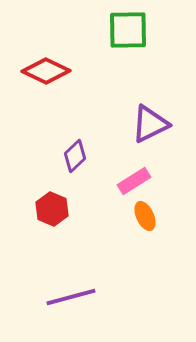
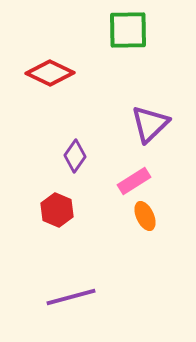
red diamond: moved 4 px right, 2 px down
purple triangle: rotated 18 degrees counterclockwise
purple diamond: rotated 12 degrees counterclockwise
red hexagon: moved 5 px right, 1 px down
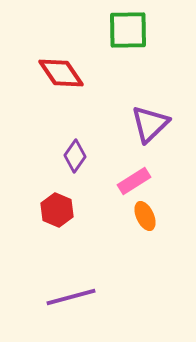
red diamond: moved 11 px right; rotated 30 degrees clockwise
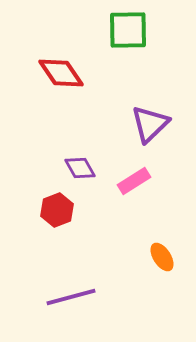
purple diamond: moved 5 px right, 12 px down; rotated 64 degrees counterclockwise
red hexagon: rotated 16 degrees clockwise
orange ellipse: moved 17 px right, 41 px down; rotated 8 degrees counterclockwise
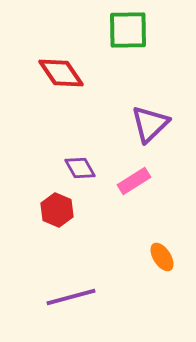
red hexagon: rotated 16 degrees counterclockwise
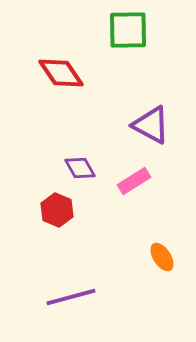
purple triangle: moved 1 px right, 1 px down; rotated 48 degrees counterclockwise
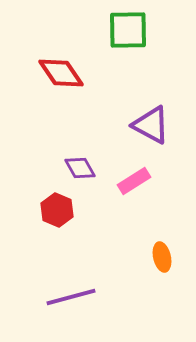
orange ellipse: rotated 20 degrees clockwise
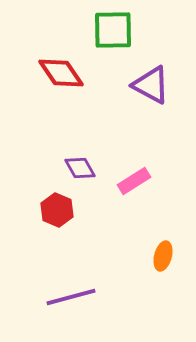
green square: moved 15 px left
purple triangle: moved 40 px up
orange ellipse: moved 1 px right, 1 px up; rotated 28 degrees clockwise
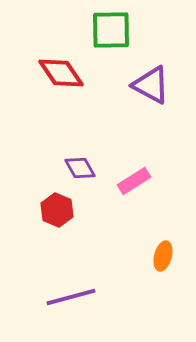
green square: moved 2 px left
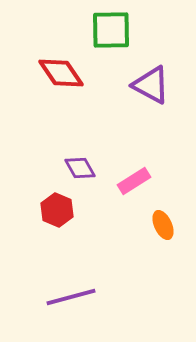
orange ellipse: moved 31 px up; rotated 40 degrees counterclockwise
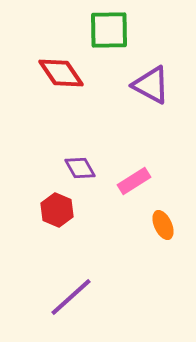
green square: moved 2 px left
purple line: rotated 27 degrees counterclockwise
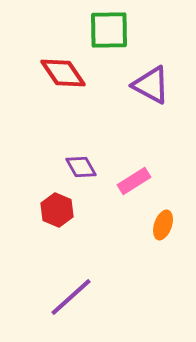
red diamond: moved 2 px right
purple diamond: moved 1 px right, 1 px up
orange ellipse: rotated 44 degrees clockwise
